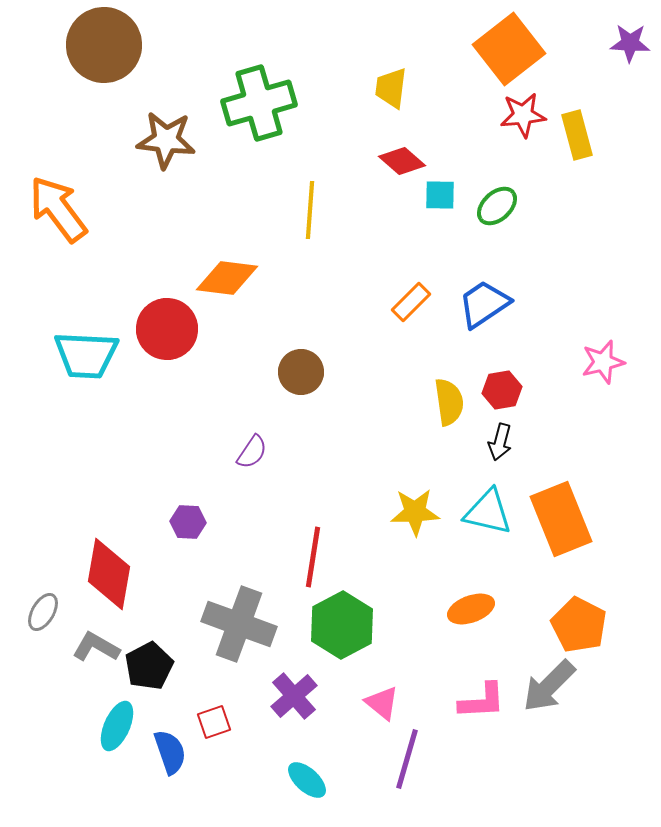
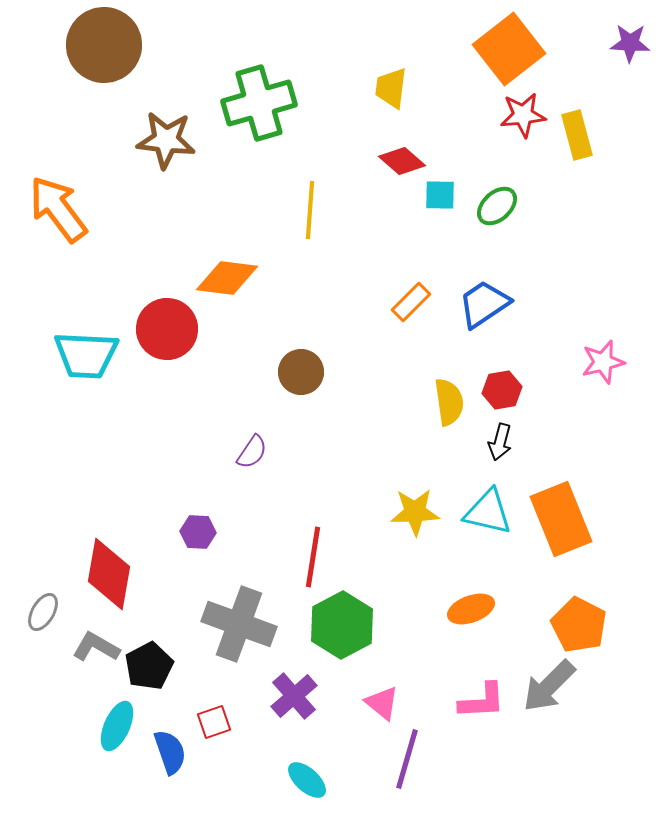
purple hexagon at (188, 522): moved 10 px right, 10 px down
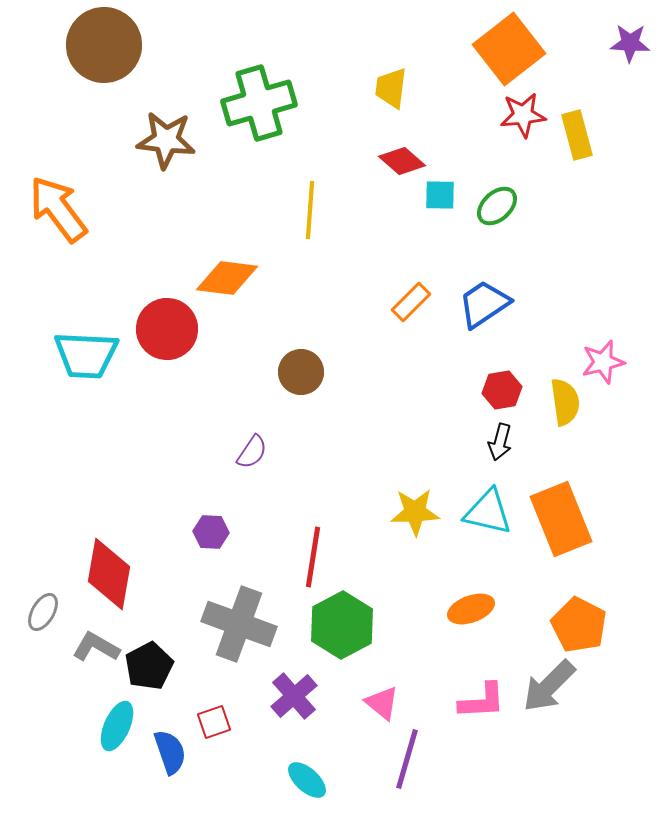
yellow semicircle at (449, 402): moved 116 px right
purple hexagon at (198, 532): moved 13 px right
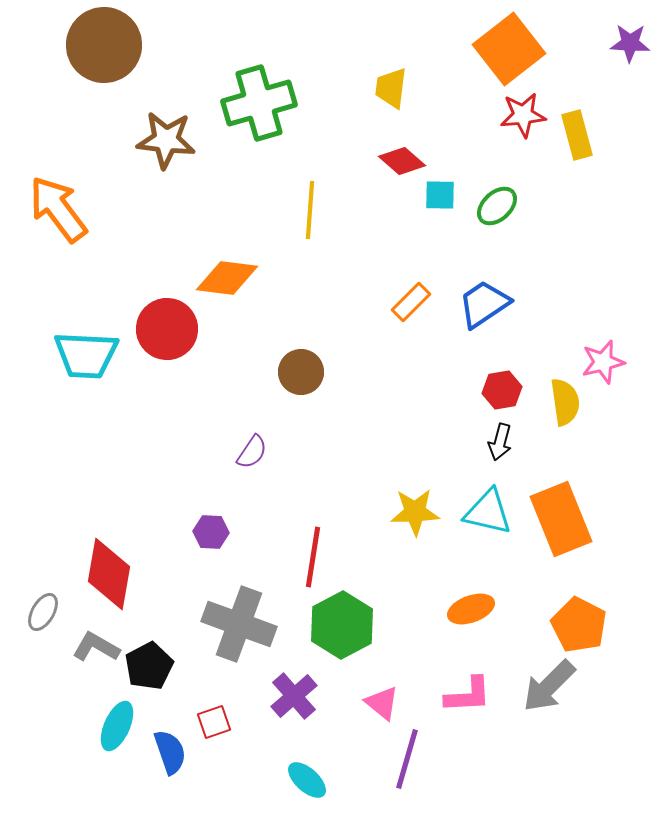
pink L-shape at (482, 701): moved 14 px left, 6 px up
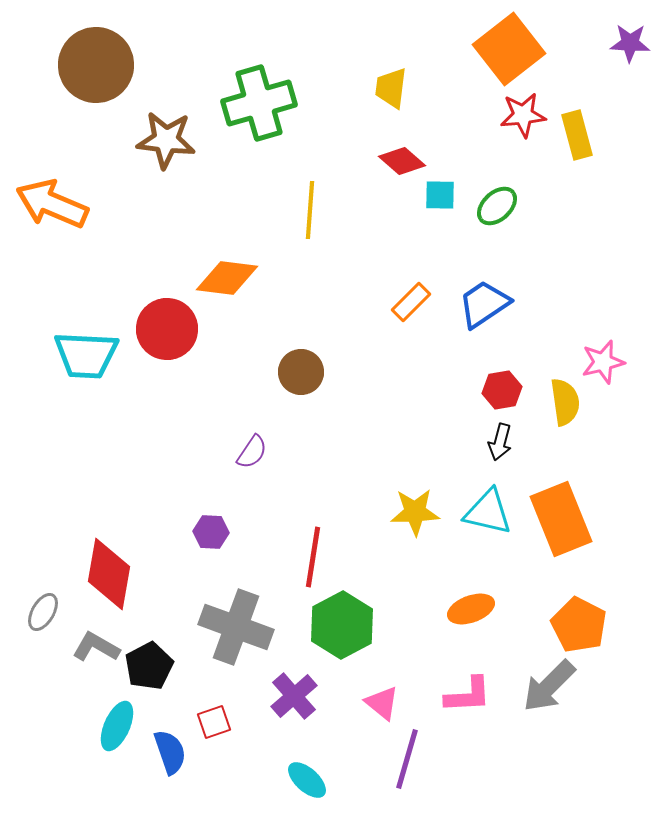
brown circle at (104, 45): moved 8 px left, 20 px down
orange arrow at (58, 209): moved 6 px left, 5 px up; rotated 30 degrees counterclockwise
gray cross at (239, 624): moved 3 px left, 3 px down
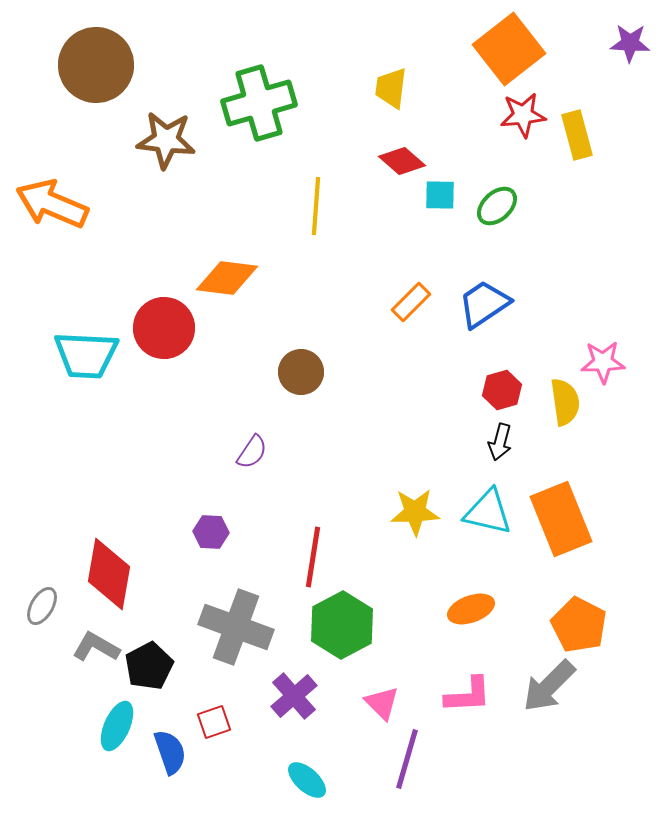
yellow line at (310, 210): moved 6 px right, 4 px up
red circle at (167, 329): moved 3 px left, 1 px up
pink star at (603, 362): rotated 12 degrees clockwise
red hexagon at (502, 390): rotated 6 degrees counterclockwise
gray ellipse at (43, 612): moved 1 px left, 6 px up
pink triangle at (382, 703): rotated 6 degrees clockwise
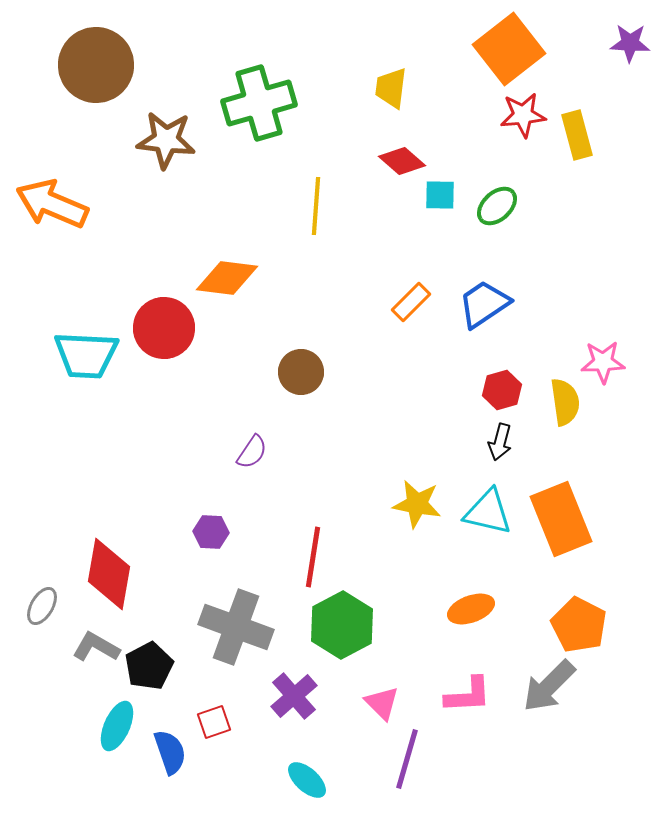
yellow star at (415, 512): moved 2 px right, 8 px up; rotated 12 degrees clockwise
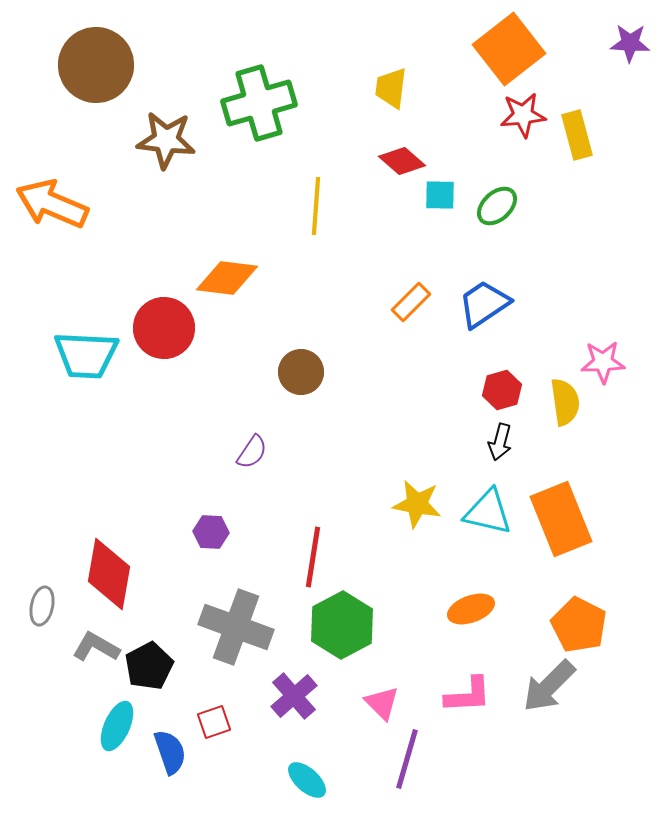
gray ellipse at (42, 606): rotated 18 degrees counterclockwise
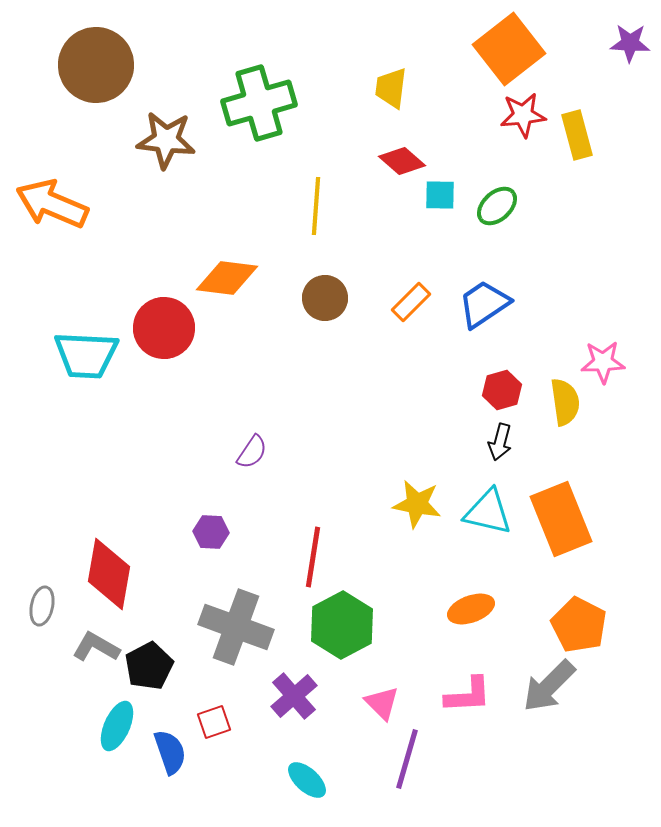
brown circle at (301, 372): moved 24 px right, 74 px up
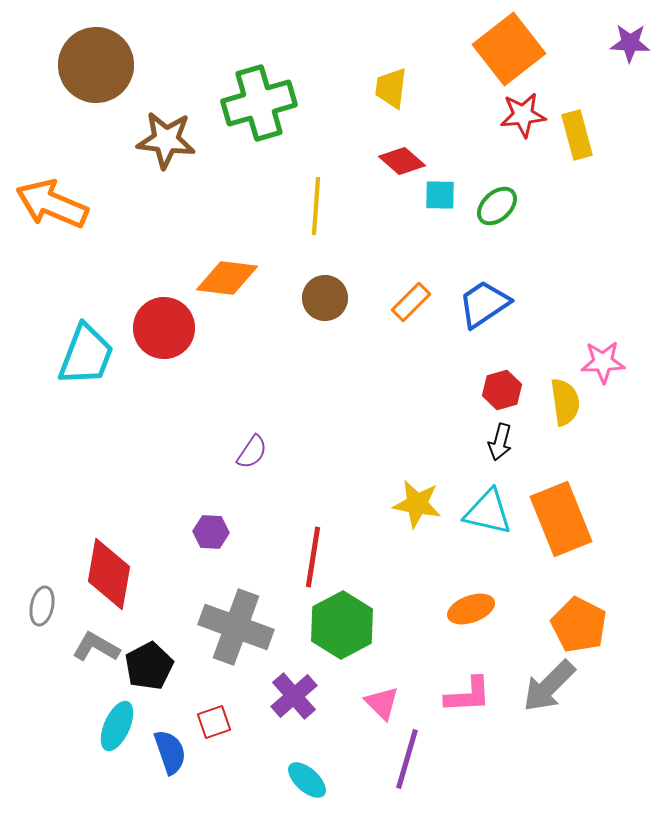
cyan trapezoid at (86, 355): rotated 72 degrees counterclockwise
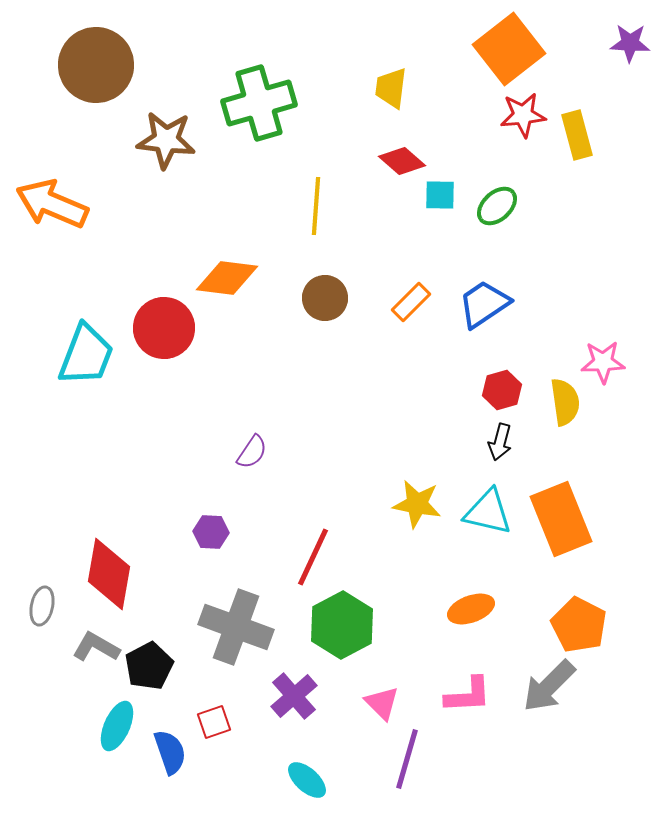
red line at (313, 557): rotated 16 degrees clockwise
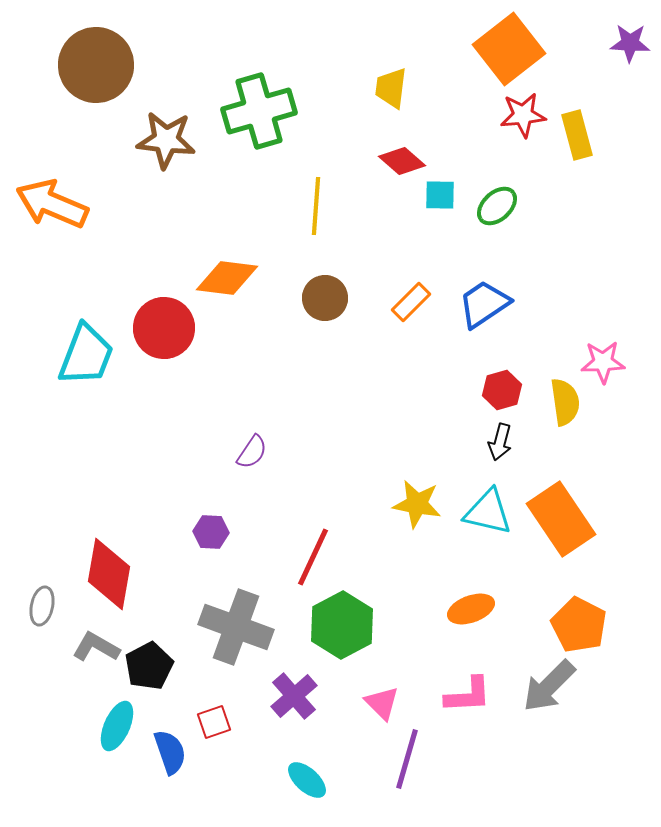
green cross at (259, 103): moved 8 px down
orange rectangle at (561, 519): rotated 12 degrees counterclockwise
